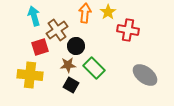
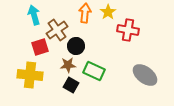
cyan arrow: moved 1 px up
green rectangle: moved 3 px down; rotated 20 degrees counterclockwise
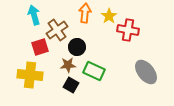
yellow star: moved 1 px right, 4 px down
black circle: moved 1 px right, 1 px down
gray ellipse: moved 1 px right, 3 px up; rotated 15 degrees clockwise
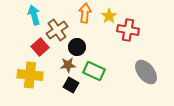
red square: rotated 24 degrees counterclockwise
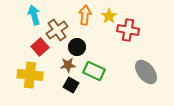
orange arrow: moved 2 px down
